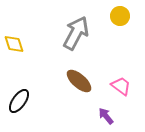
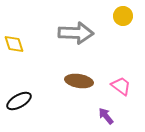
yellow circle: moved 3 px right
gray arrow: rotated 64 degrees clockwise
brown ellipse: rotated 32 degrees counterclockwise
black ellipse: rotated 25 degrees clockwise
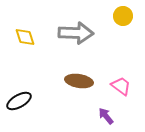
yellow diamond: moved 11 px right, 7 px up
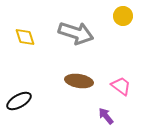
gray arrow: rotated 16 degrees clockwise
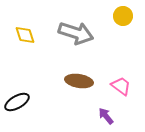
yellow diamond: moved 2 px up
black ellipse: moved 2 px left, 1 px down
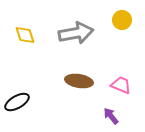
yellow circle: moved 1 px left, 4 px down
gray arrow: rotated 28 degrees counterclockwise
pink trapezoid: moved 1 px up; rotated 15 degrees counterclockwise
purple arrow: moved 5 px right
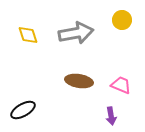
yellow diamond: moved 3 px right
black ellipse: moved 6 px right, 8 px down
purple arrow: rotated 150 degrees counterclockwise
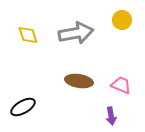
black ellipse: moved 3 px up
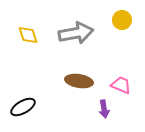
purple arrow: moved 7 px left, 7 px up
